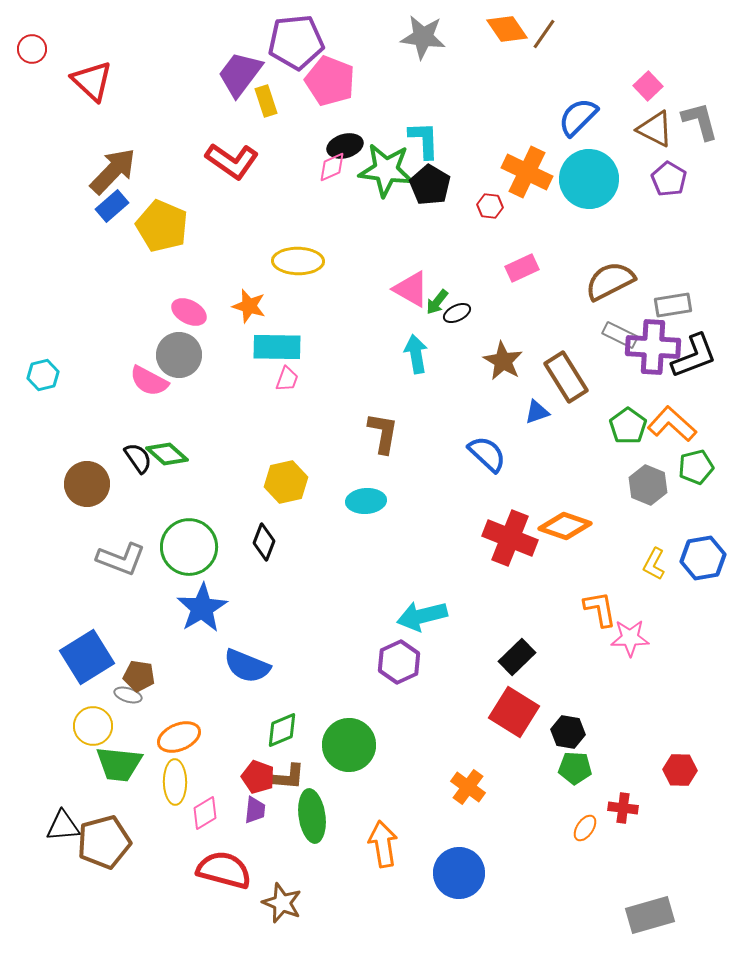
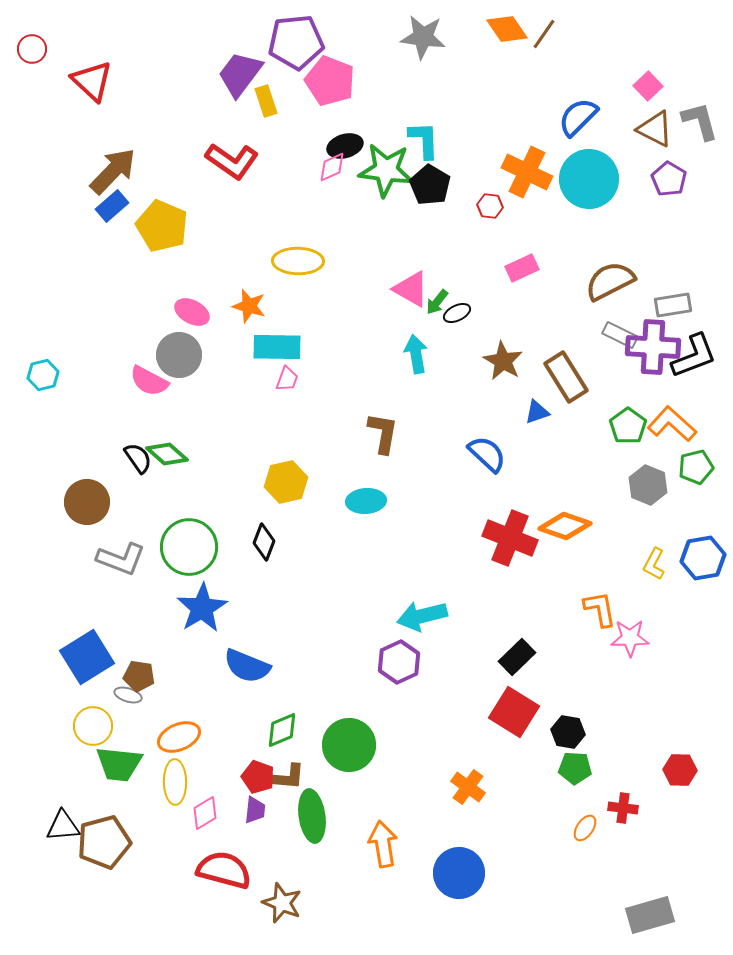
pink ellipse at (189, 312): moved 3 px right
brown circle at (87, 484): moved 18 px down
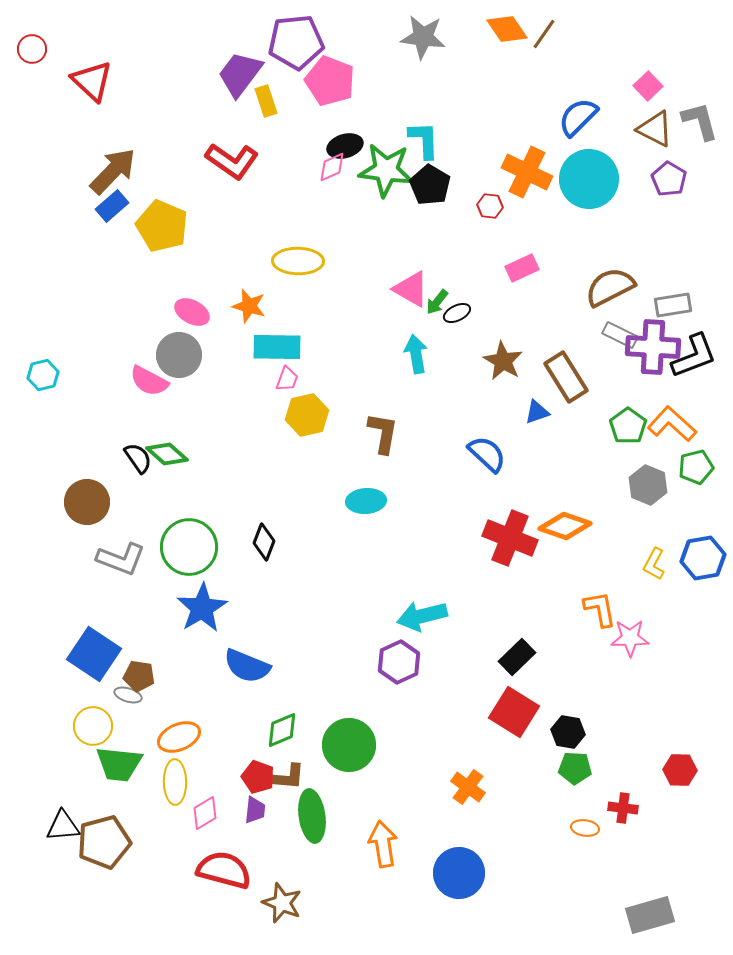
brown semicircle at (610, 281): moved 6 px down
yellow hexagon at (286, 482): moved 21 px right, 67 px up
blue square at (87, 657): moved 7 px right, 3 px up; rotated 24 degrees counterclockwise
orange ellipse at (585, 828): rotated 64 degrees clockwise
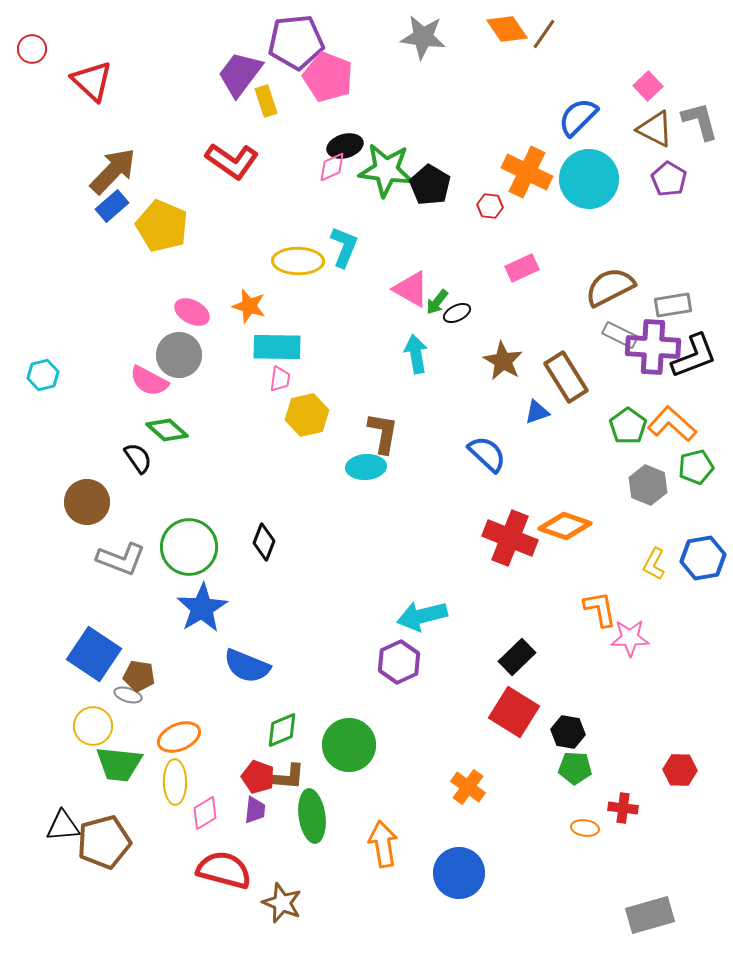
pink pentagon at (330, 81): moved 2 px left, 4 px up
cyan L-shape at (424, 140): moved 80 px left, 107 px down; rotated 24 degrees clockwise
pink trapezoid at (287, 379): moved 7 px left; rotated 12 degrees counterclockwise
green diamond at (167, 454): moved 24 px up
cyan ellipse at (366, 501): moved 34 px up
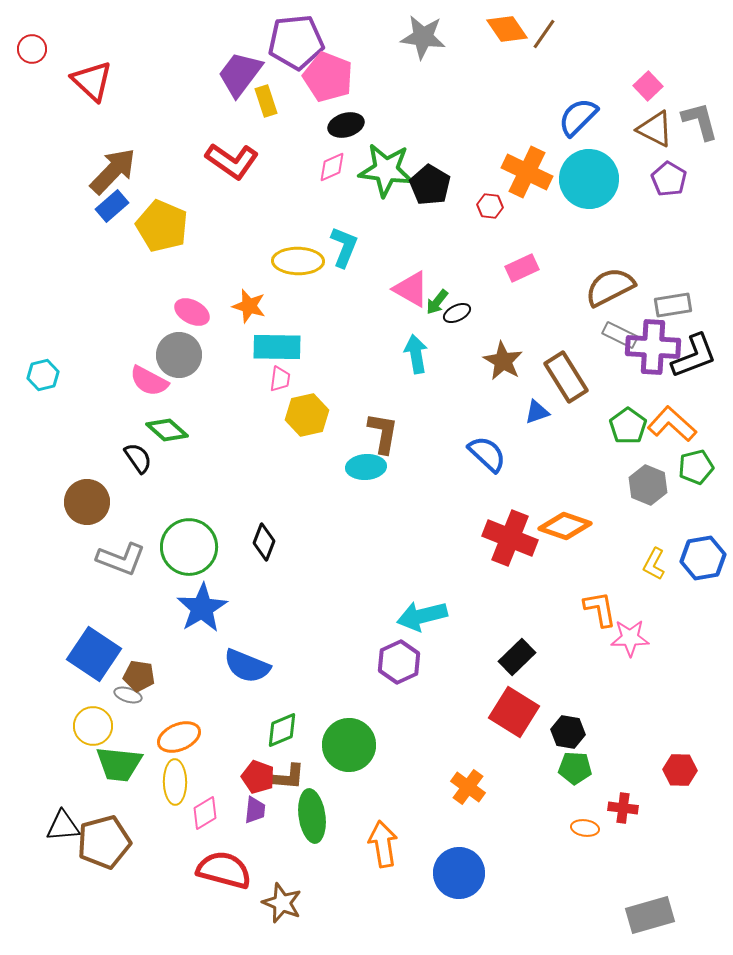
black ellipse at (345, 146): moved 1 px right, 21 px up
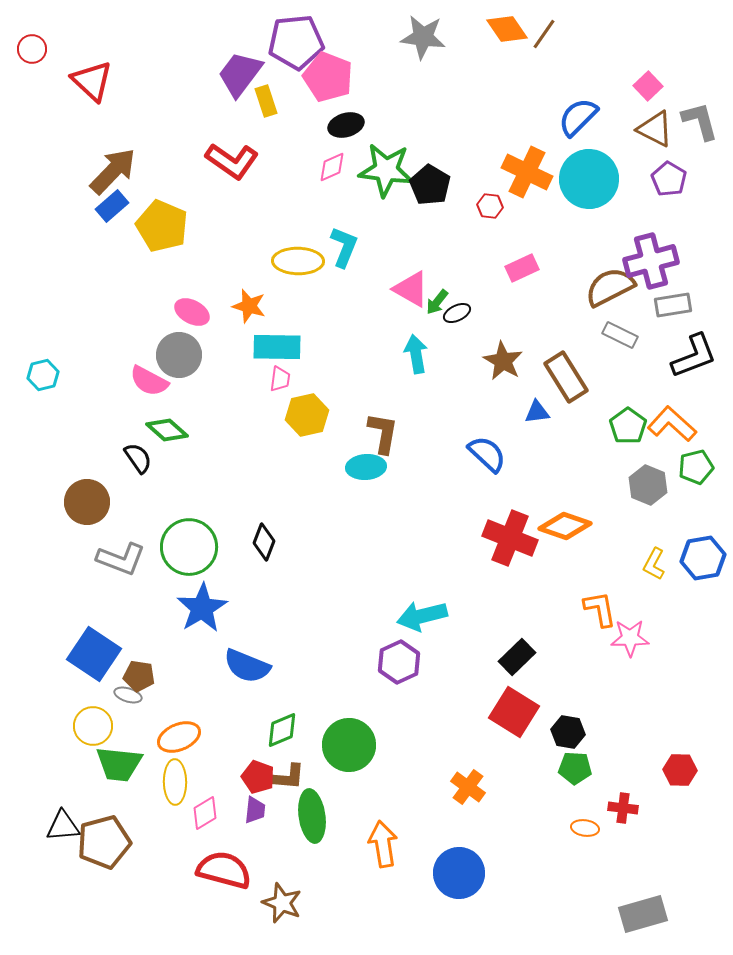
purple cross at (653, 347): moved 2 px left, 86 px up; rotated 18 degrees counterclockwise
blue triangle at (537, 412): rotated 12 degrees clockwise
gray rectangle at (650, 915): moved 7 px left, 1 px up
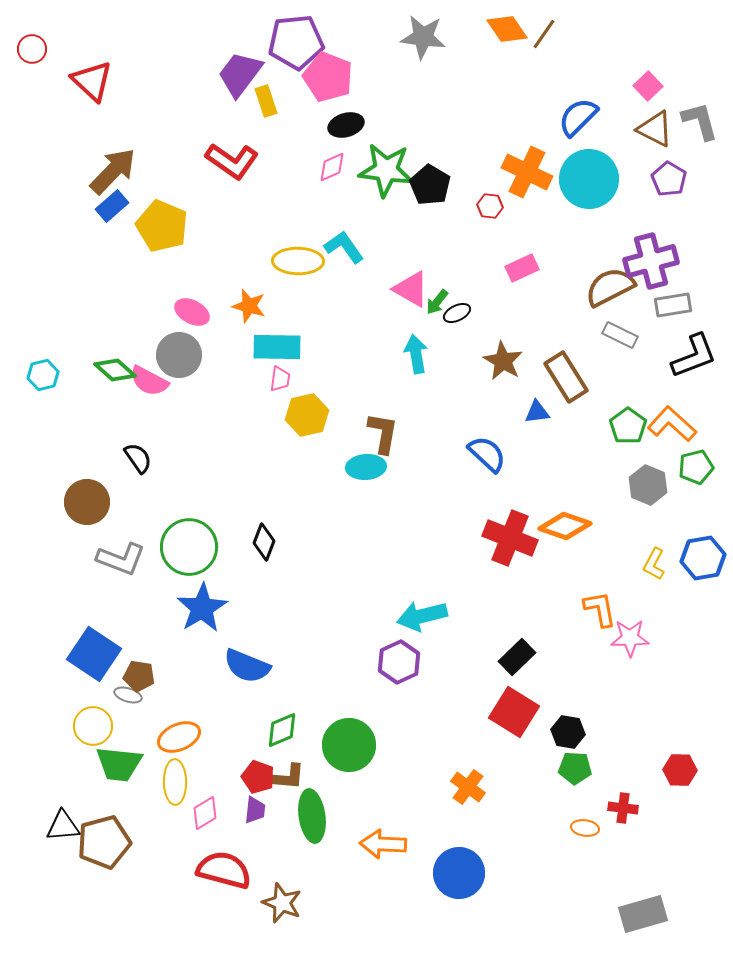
cyan L-shape at (344, 247): rotated 57 degrees counterclockwise
green diamond at (167, 430): moved 52 px left, 60 px up
orange arrow at (383, 844): rotated 78 degrees counterclockwise
